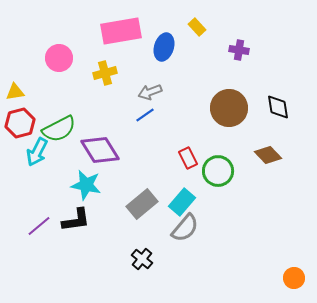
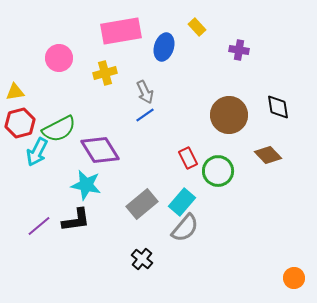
gray arrow: moved 5 px left; rotated 95 degrees counterclockwise
brown circle: moved 7 px down
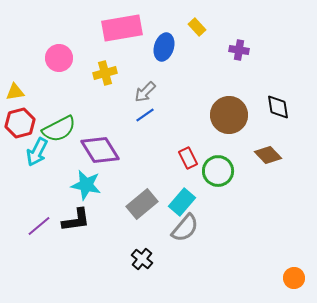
pink rectangle: moved 1 px right, 3 px up
gray arrow: rotated 70 degrees clockwise
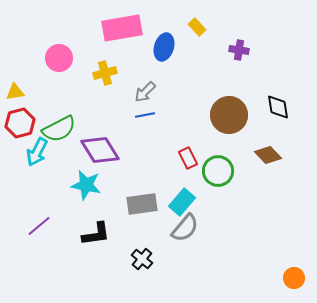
blue line: rotated 24 degrees clockwise
gray rectangle: rotated 32 degrees clockwise
black L-shape: moved 20 px right, 14 px down
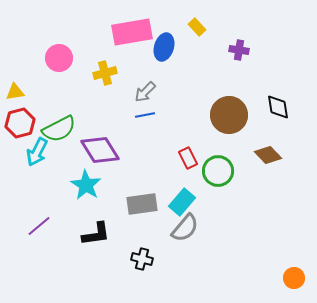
pink rectangle: moved 10 px right, 4 px down
cyan star: rotated 20 degrees clockwise
black cross: rotated 25 degrees counterclockwise
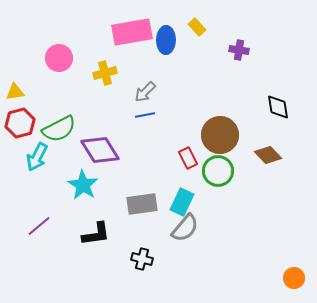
blue ellipse: moved 2 px right, 7 px up; rotated 16 degrees counterclockwise
brown circle: moved 9 px left, 20 px down
cyan arrow: moved 5 px down
cyan star: moved 3 px left
cyan rectangle: rotated 16 degrees counterclockwise
